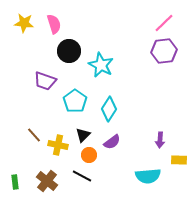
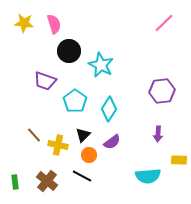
purple hexagon: moved 2 px left, 40 px down
purple arrow: moved 2 px left, 6 px up
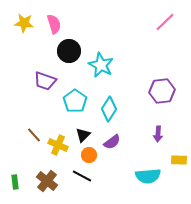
pink line: moved 1 px right, 1 px up
yellow cross: rotated 12 degrees clockwise
